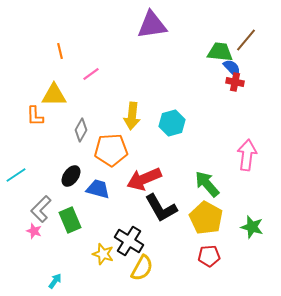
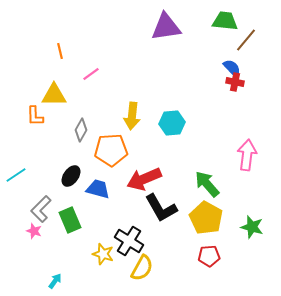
purple triangle: moved 14 px right, 2 px down
green trapezoid: moved 5 px right, 31 px up
cyan hexagon: rotated 10 degrees clockwise
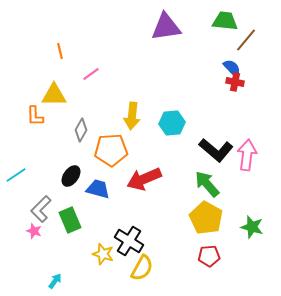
black L-shape: moved 55 px right, 58 px up; rotated 20 degrees counterclockwise
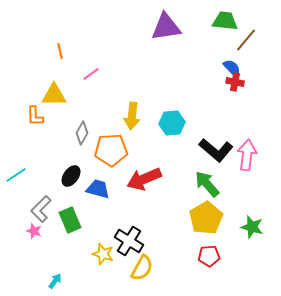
gray diamond: moved 1 px right, 3 px down
yellow pentagon: rotated 12 degrees clockwise
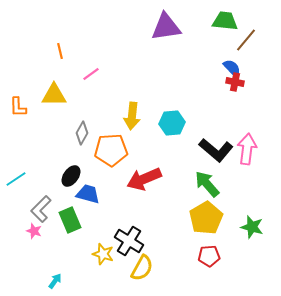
orange L-shape: moved 17 px left, 9 px up
pink arrow: moved 6 px up
cyan line: moved 4 px down
blue trapezoid: moved 10 px left, 5 px down
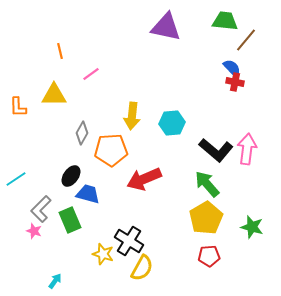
purple triangle: rotated 20 degrees clockwise
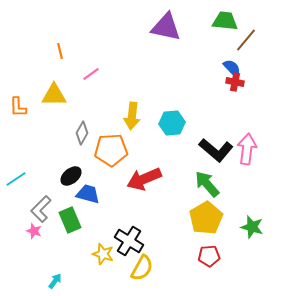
black ellipse: rotated 15 degrees clockwise
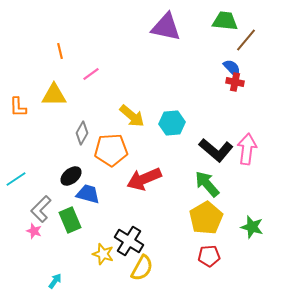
yellow arrow: rotated 56 degrees counterclockwise
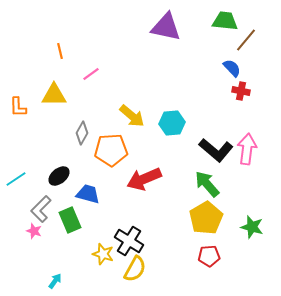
red cross: moved 6 px right, 9 px down
black ellipse: moved 12 px left
yellow semicircle: moved 7 px left, 1 px down
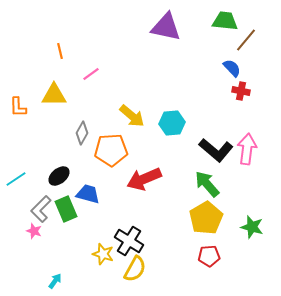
green rectangle: moved 4 px left, 11 px up
